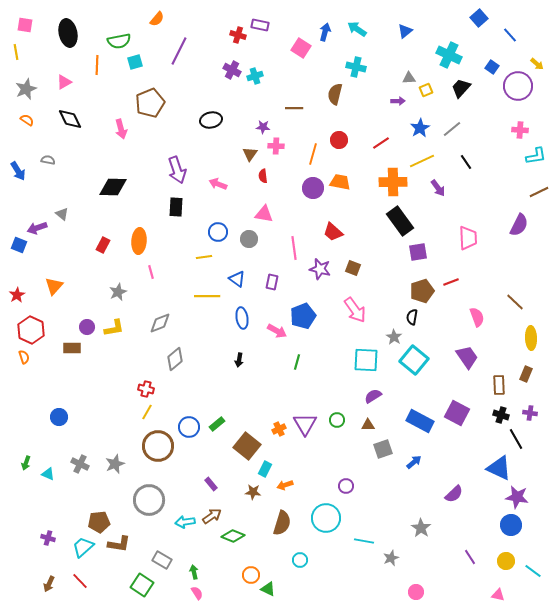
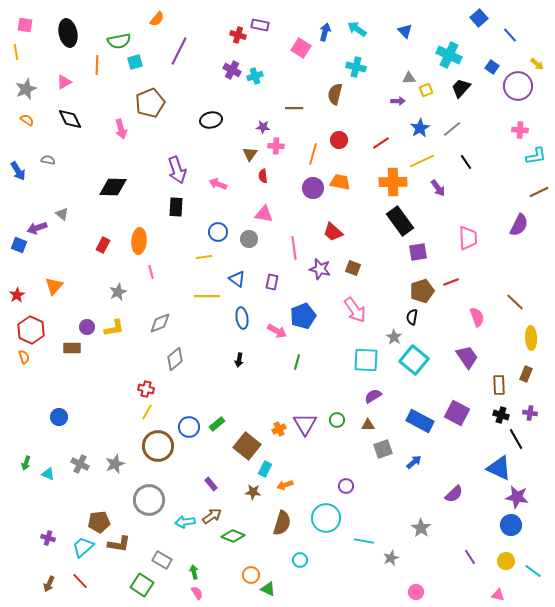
blue triangle at (405, 31): rotated 35 degrees counterclockwise
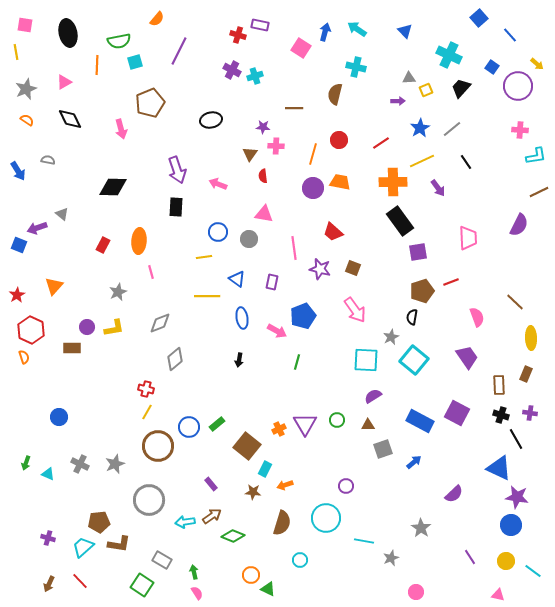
gray star at (394, 337): moved 3 px left; rotated 14 degrees clockwise
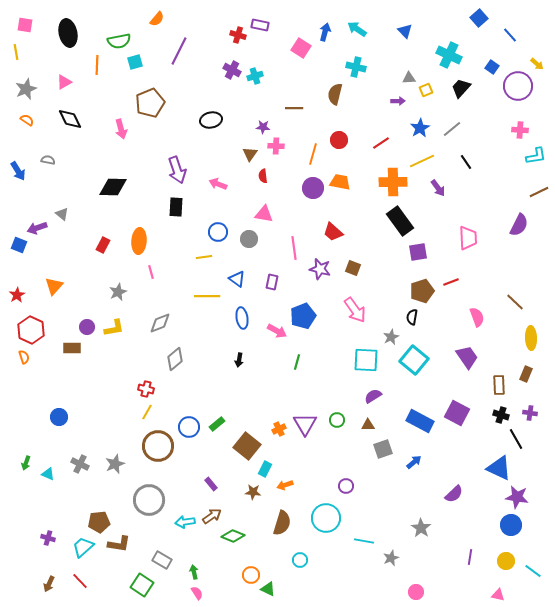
purple line at (470, 557): rotated 42 degrees clockwise
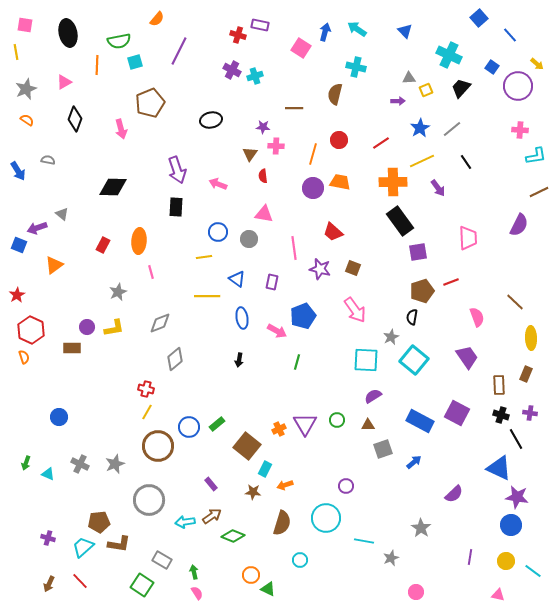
black diamond at (70, 119): moved 5 px right; rotated 45 degrees clockwise
orange triangle at (54, 286): moved 21 px up; rotated 12 degrees clockwise
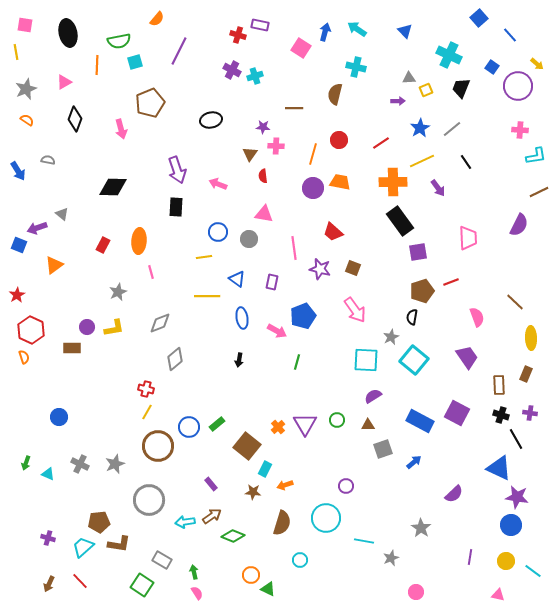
black trapezoid at (461, 88): rotated 20 degrees counterclockwise
orange cross at (279, 429): moved 1 px left, 2 px up; rotated 16 degrees counterclockwise
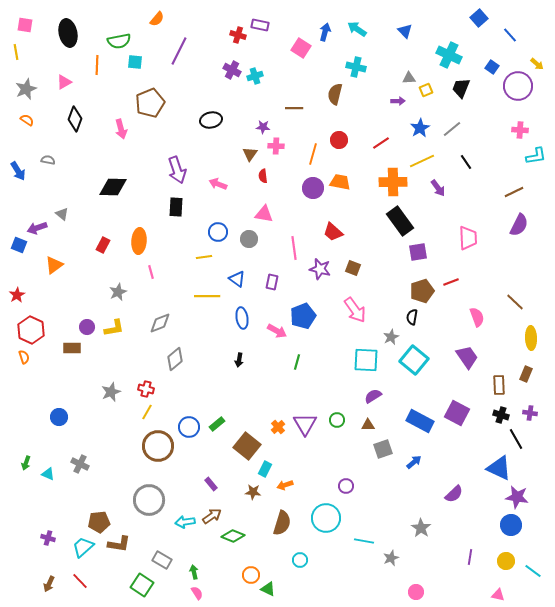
cyan square at (135, 62): rotated 21 degrees clockwise
brown line at (539, 192): moved 25 px left
gray star at (115, 464): moved 4 px left, 72 px up
